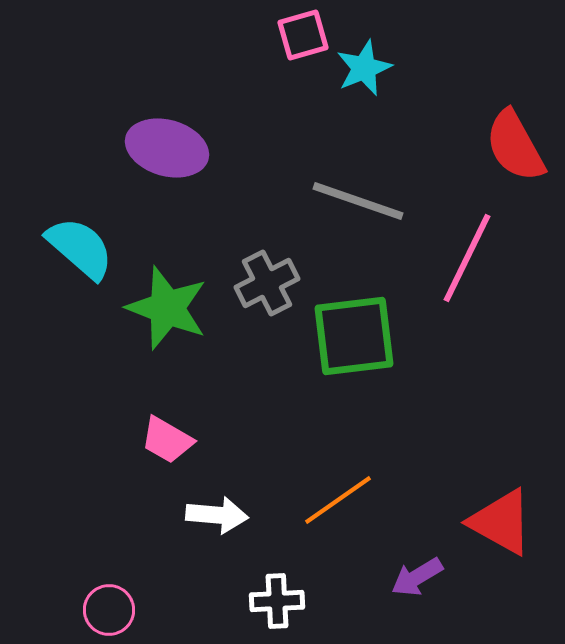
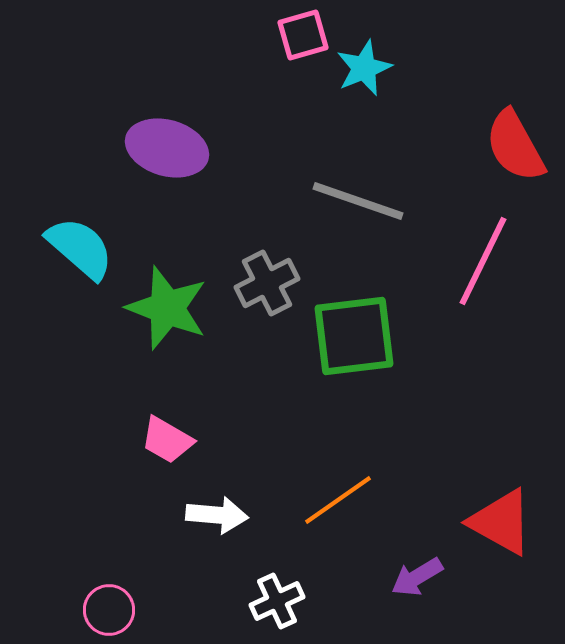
pink line: moved 16 px right, 3 px down
white cross: rotated 22 degrees counterclockwise
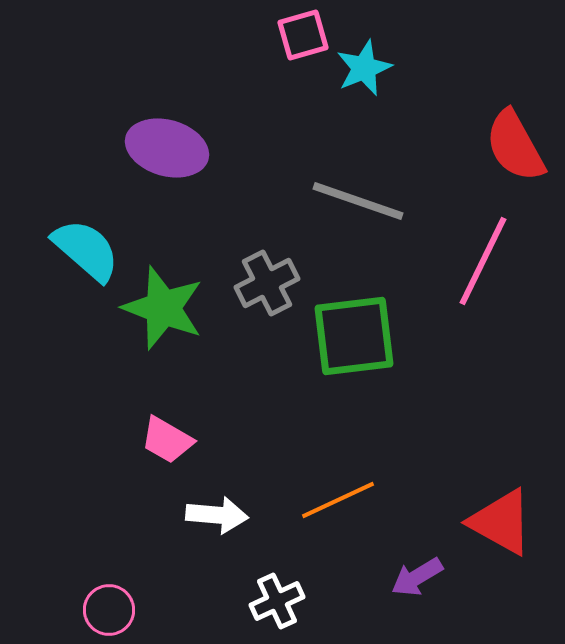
cyan semicircle: moved 6 px right, 2 px down
green star: moved 4 px left
orange line: rotated 10 degrees clockwise
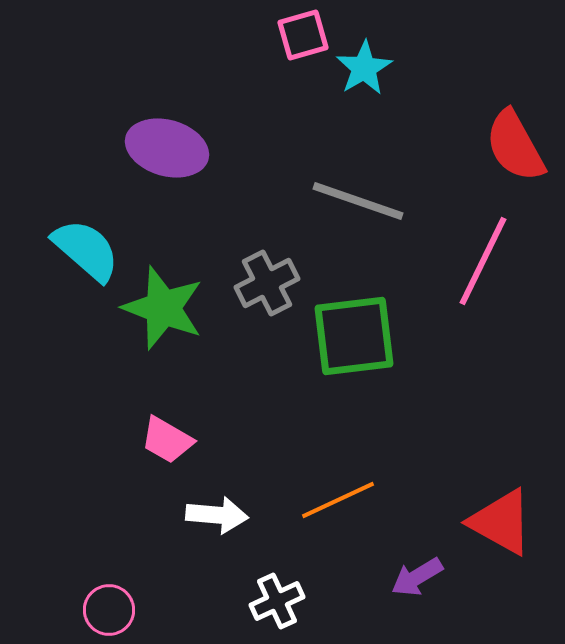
cyan star: rotated 8 degrees counterclockwise
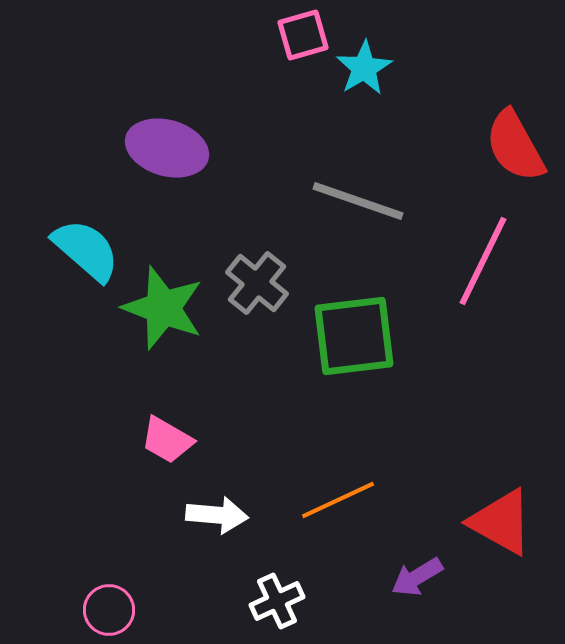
gray cross: moved 10 px left; rotated 24 degrees counterclockwise
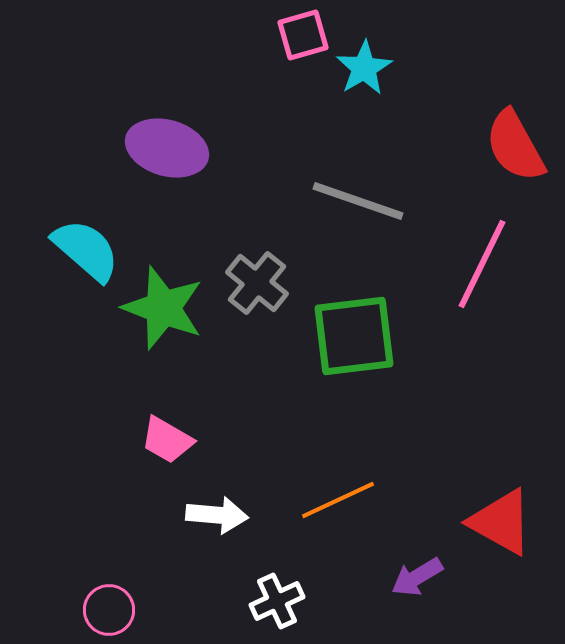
pink line: moved 1 px left, 3 px down
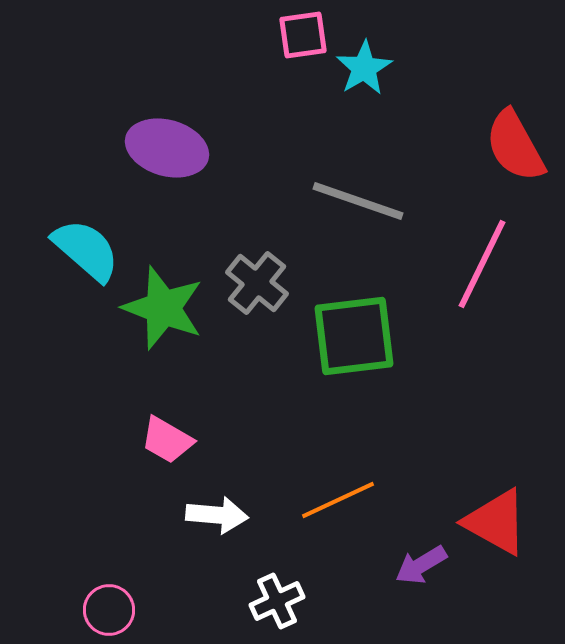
pink square: rotated 8 degrees clockwise
red triangle: moved 5 px left
purple arrow: moved 4 px right, 12 px up
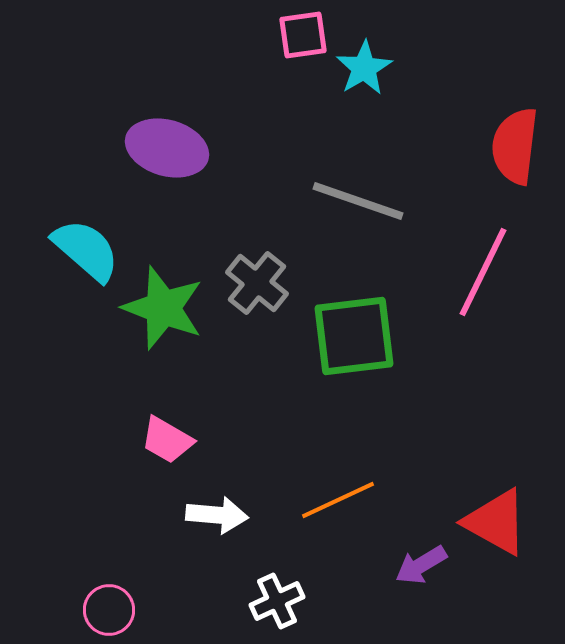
red semicircle: rotated 36 degrees clockwise
pink line: moved 1 px right, 8 px down
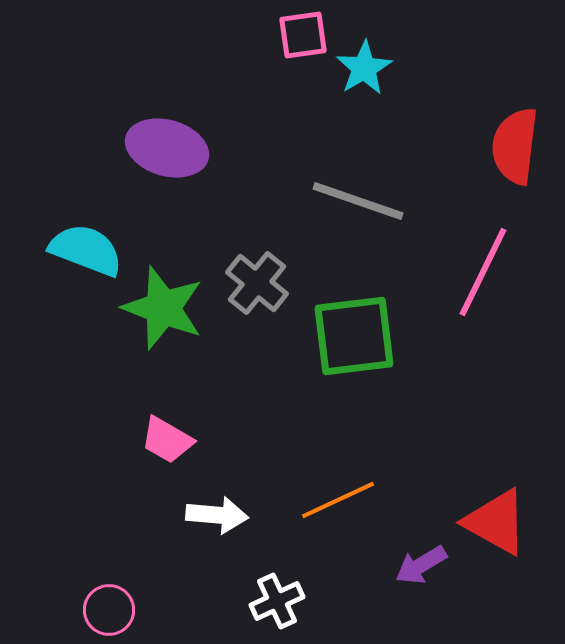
cyan semicircle: rotated 20 degrees counterclockwise
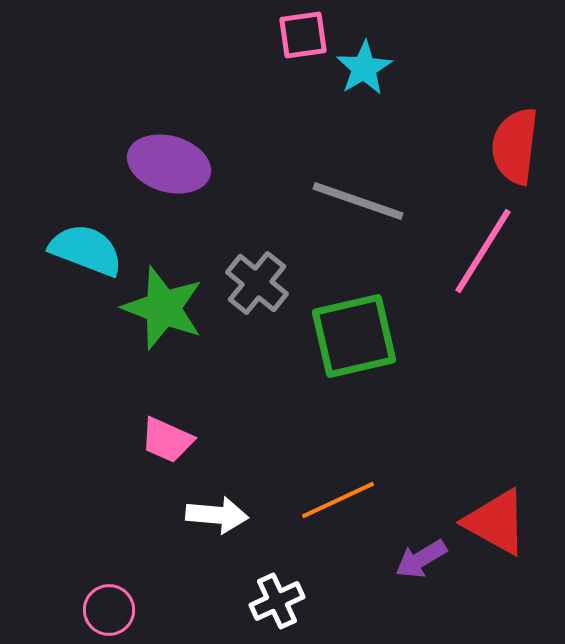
purple ellipse: moved 2 px right, 16 px down
pink line: moved 21 px up; rotated 6 degrees clockwise
green square: rotated 6 degrees counterclockwise
pink trapezoid: rotated 6 degrees counterclockwise
purple arrow: moved 6 px up
